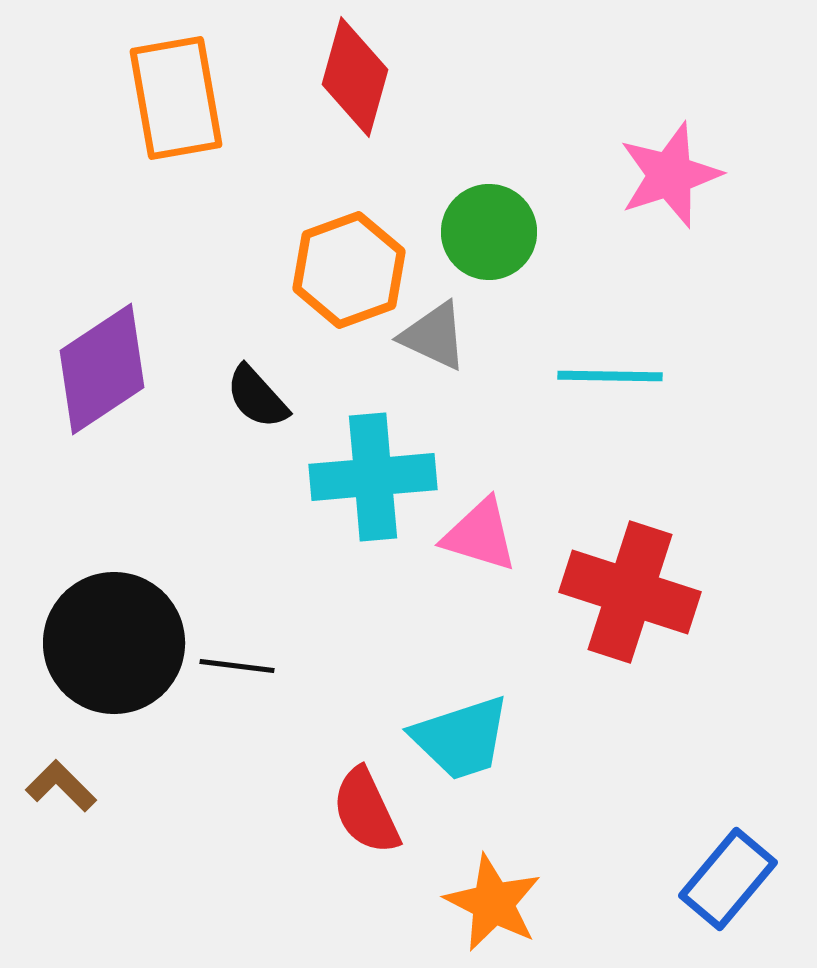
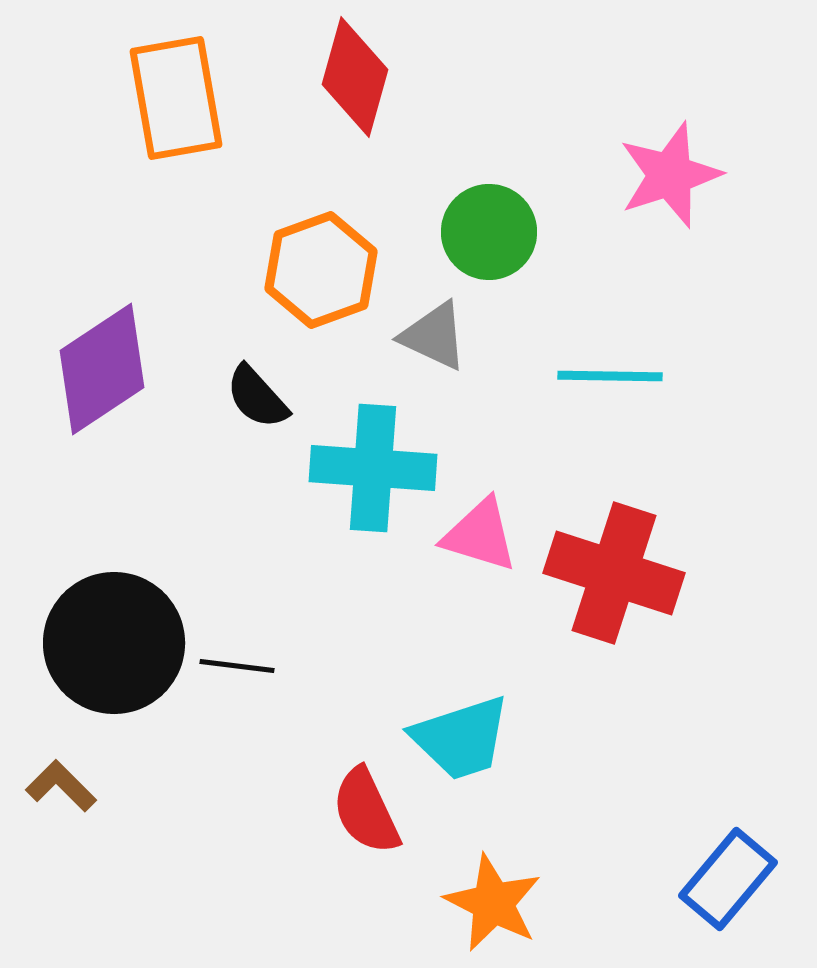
orange hexagon: moved 28 px left
cyan cross: moved 9 px up; rotated 9 degrees clockwise
red cross: moved 16 px left, 19 px up
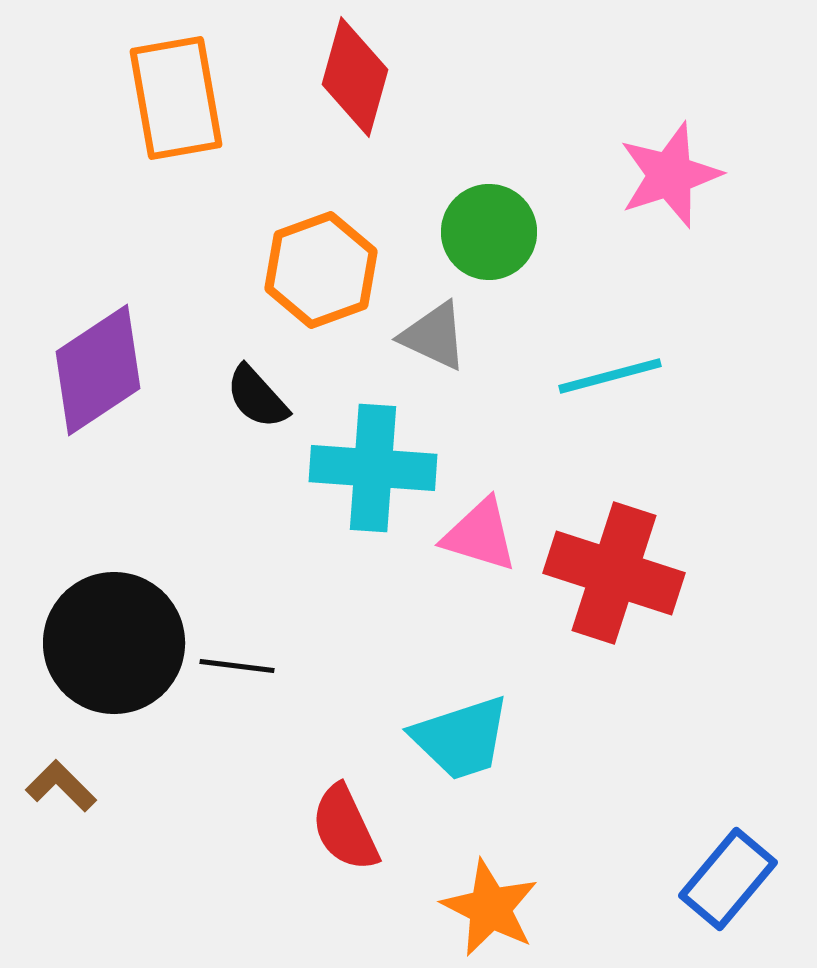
purple diamond: moved 4 px left, 1 px down
cyan line: rotated 16 degrees counterclockwise
red semicircle: moved 21 px left, 17 px down
orange star: moved 3 px left, 5 px down
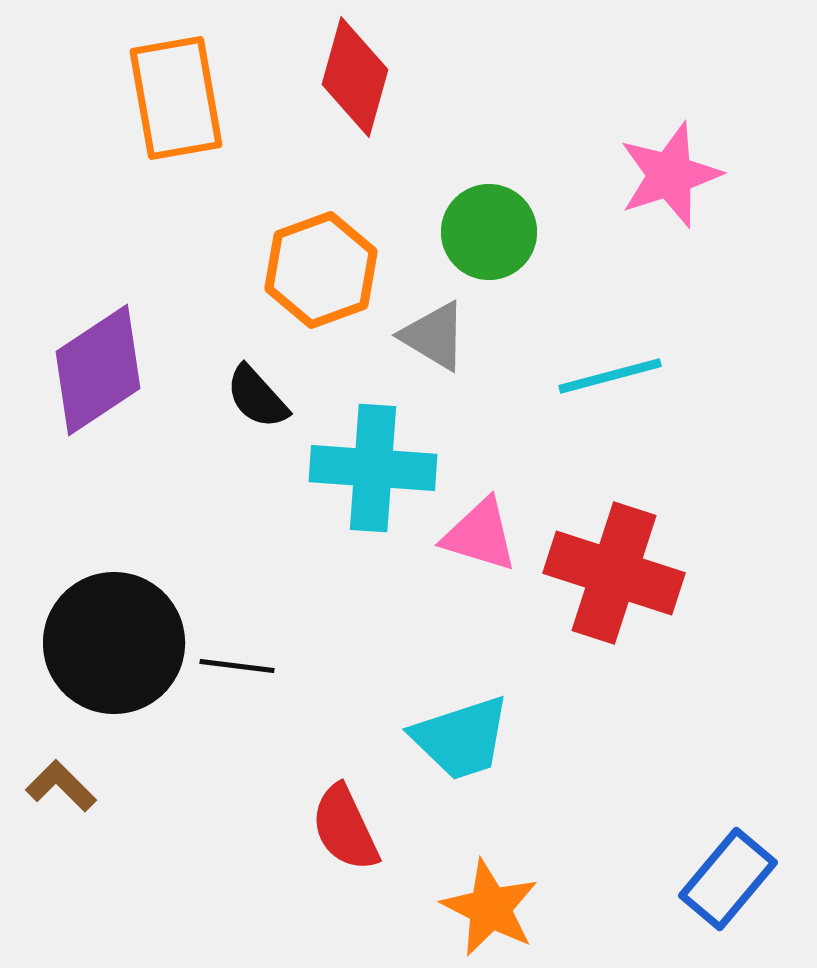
gray triangle: rotated 6 degrees clockwise
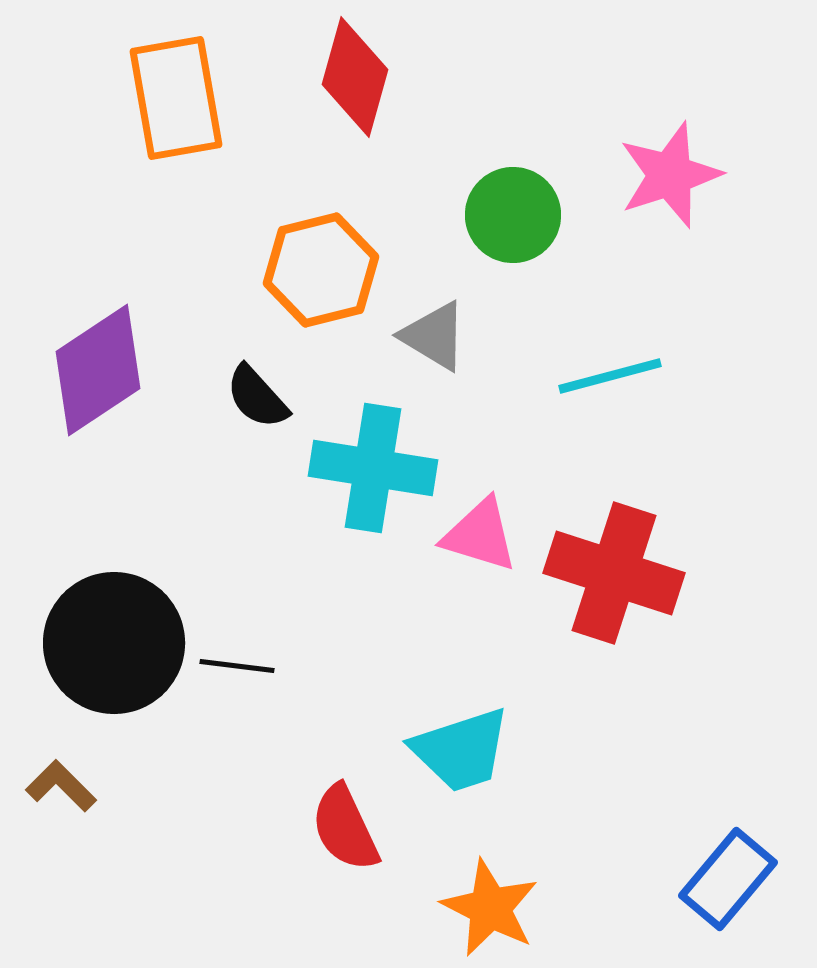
green circle: moved 24 px right, 17 px up
orange hexagon: rotated 6 degrees clockwise
cyan cross: rotated 5 degrees clockwise
cyan trapezoid: moved 12 px down
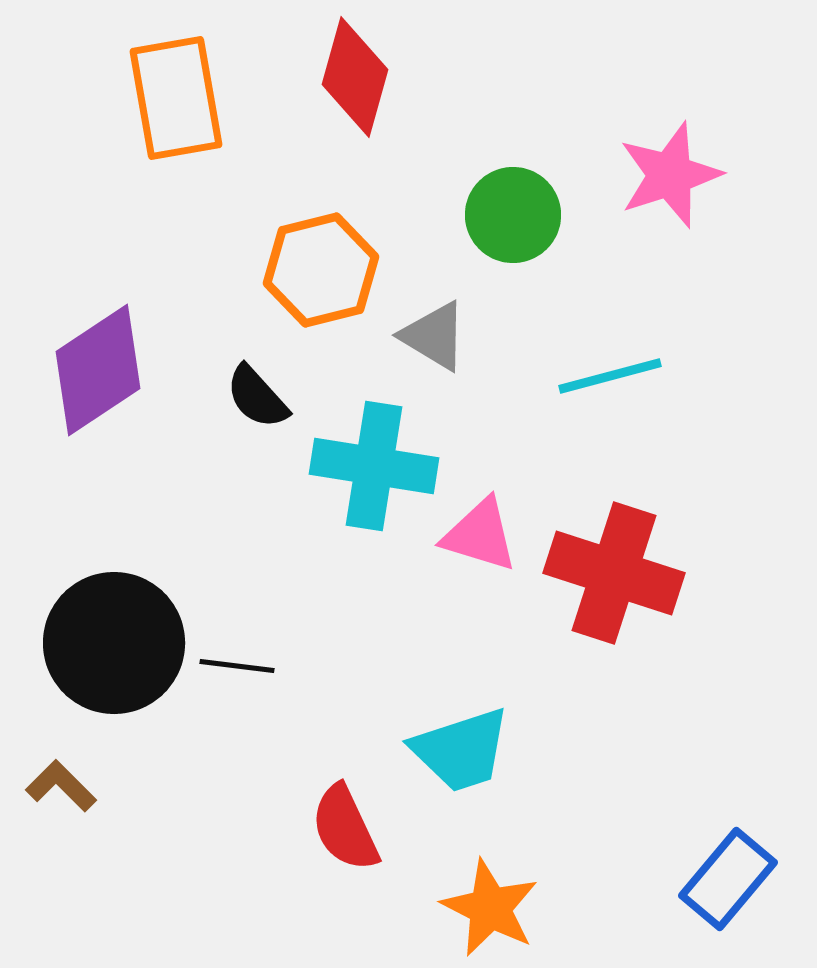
cyan cross: moved 1 px right, 2 px up
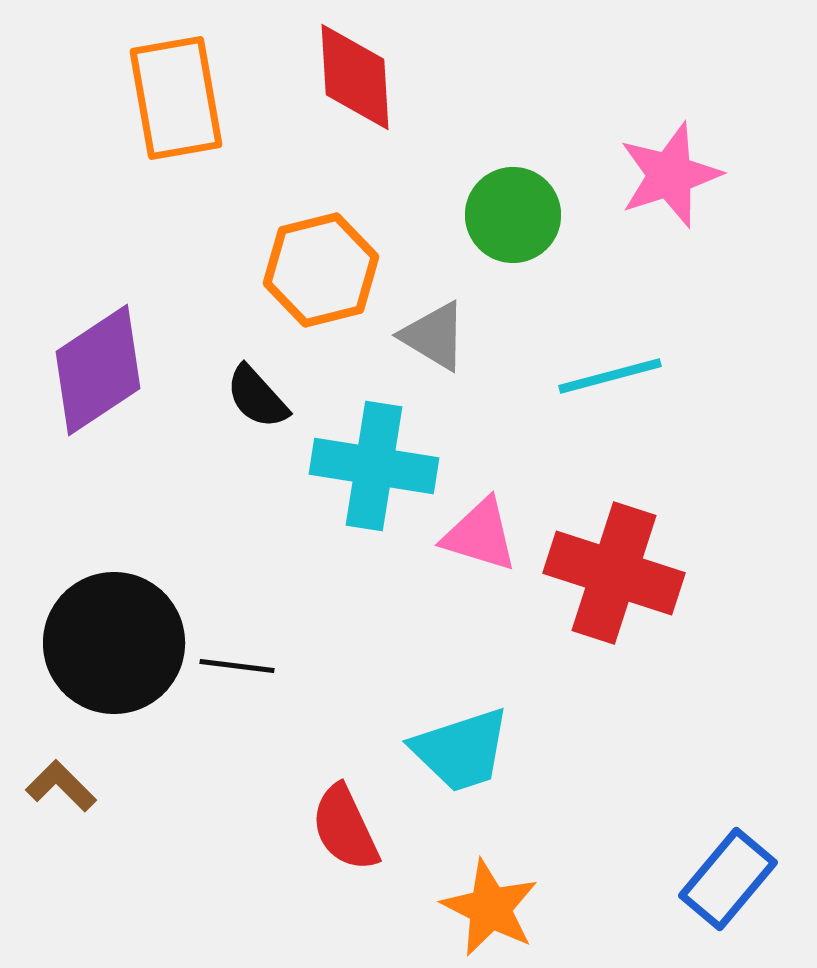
red diamond: rotated 19 degrees counterclockwise
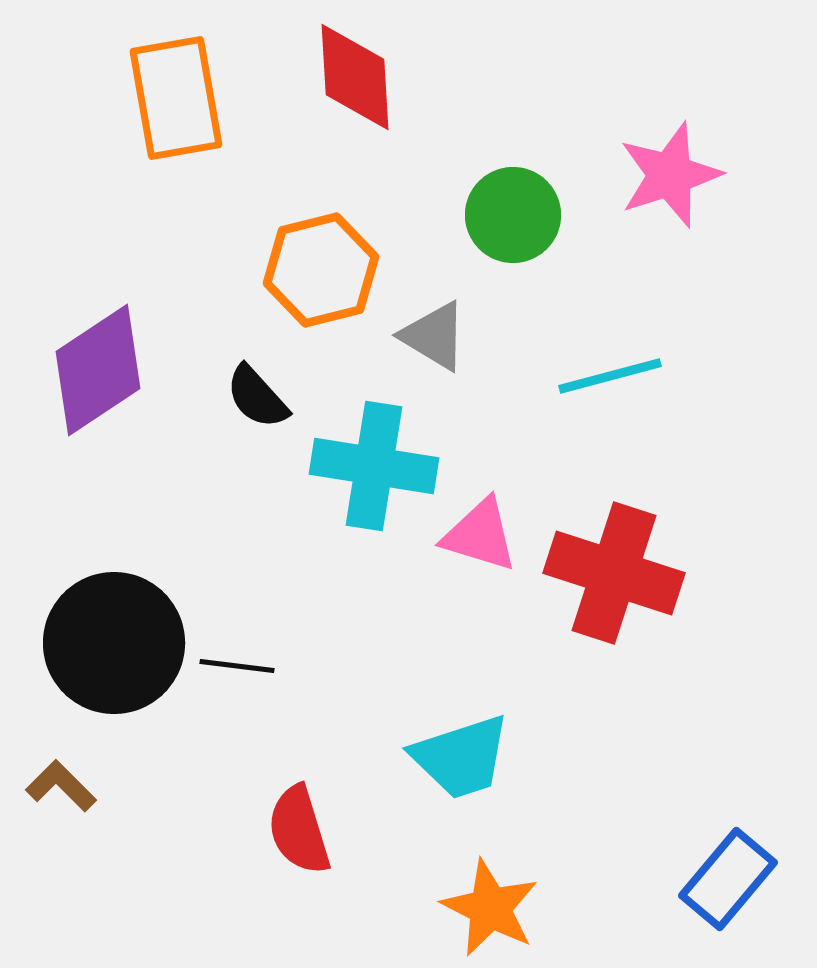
cyan trapezoid: moved 7 px down
red semicircle: moved 46 px left, 2 px down; rotated 8 degrees clockwise
